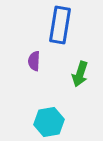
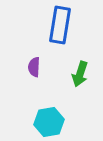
purple semicircle: moved 6 px down
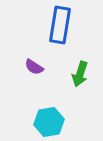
purple semicircle: rotated 60 degrees counterclockwise
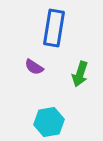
blue rectangle: moved 6 px left, 3 px down
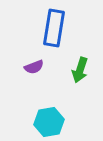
purple semicircle: rotated 54 degrees counterclockwise
green arrow: moved 4 px up
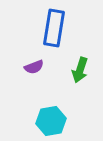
cyan hexagon: moved 2 px right, 1 px up
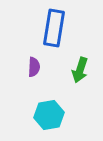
purple semicircle: rotated 66 degrees counterclockwise
cyan hexagon: moved 2 px left, 6 px up
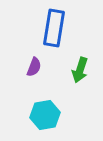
purple semicircle: rotated 18 degrees clockwise
cyan hexagon: moved 4 px left
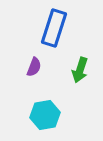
blue rectangle: rotated 9 degrees clockwise
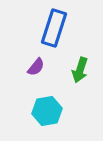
purple semicircle: moved 2 px right; rotated 18 degrees clockwise
cyan hexagon: moved 2 px right, 4 px up
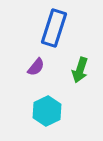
cyan hexagon: rotated 16 degrees counterclockwise
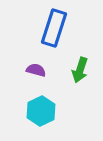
purple semicircle: moved 3 px down; rotated 114 degrees counterclockwise
cyan hexagon: moved 6 px left
